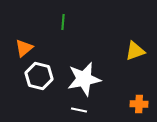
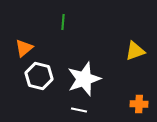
white star: rotated 8 degrees counterclockwise
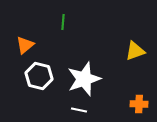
orange triangle: moved 1 px right, 3 px up
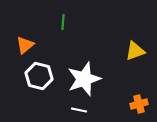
orange cross: rotated 18 degrees counterclockwise
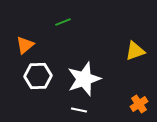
green line: rotated 63 degrees clockwise
white hexagon: moved 1 px left; rotated 16 degrees counterclockwise
orange cross: rotated 18 degrees counterclockwise
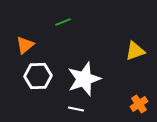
white line: moved 3 px left, 1 px up
